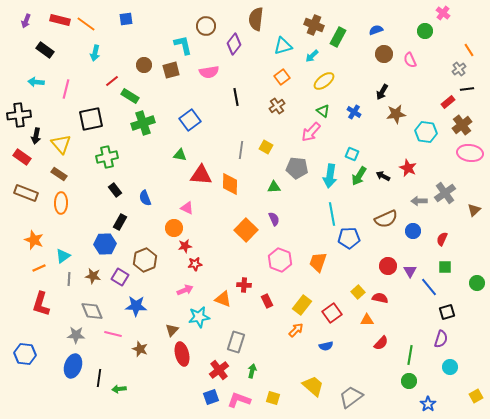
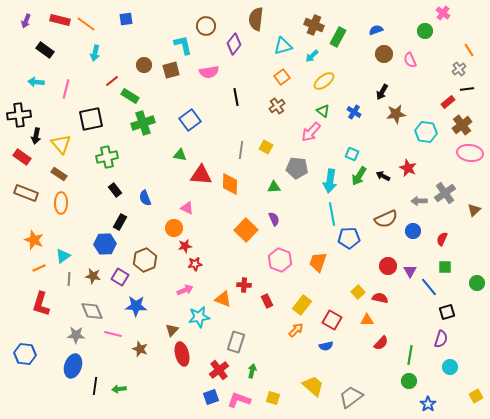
cyan arrow at (330, 176): moved 5 px down
red square at (332, 313): moved 7 px down; rotated 24 degrees counterclockwise
black line at (99, 378): moved 4 px left, 8 px down
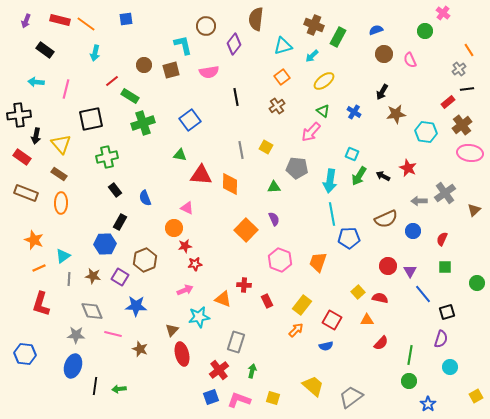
gray line at (241, 150): rotated 18 degrees counterclockwise
blue line at (429, 287): moved 6 px left, 7 px down
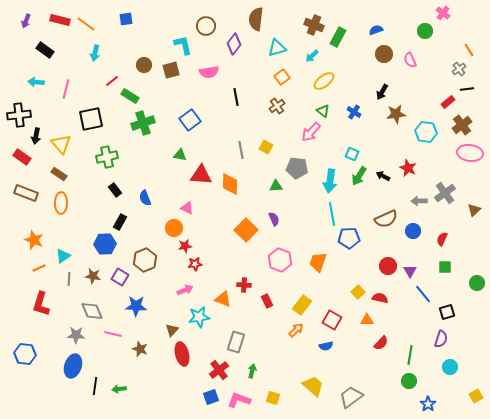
cyan triangle at (283, 46): moved 6 px left, 2 px down
green triangle at (274, 187): moved 2 px right, 1 px up
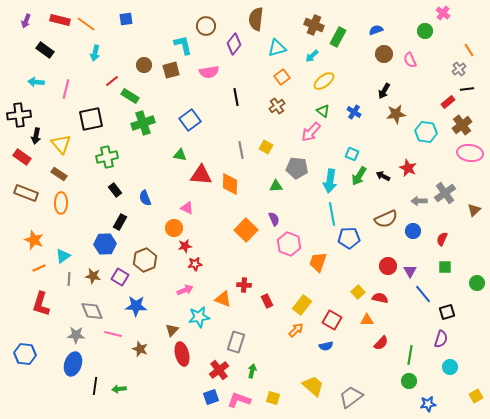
black arrow at (382, 92): moved 2 px right, 1 px up
pink hexagon at (280, 260): moved 9 px right, 16 px up
blue ellipse at (73, 366): moved 2 px up
blue star at (428, 404): rotated 28 degrees clockwise
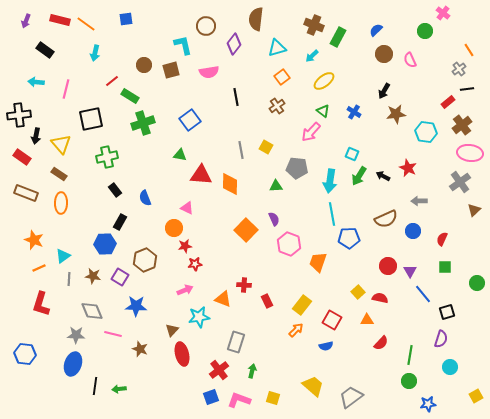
blue semicircle at (376, 30): rotated 24 degrees counterclockwise
gray cross at (445, 193): moved 15 px right, 11 px up
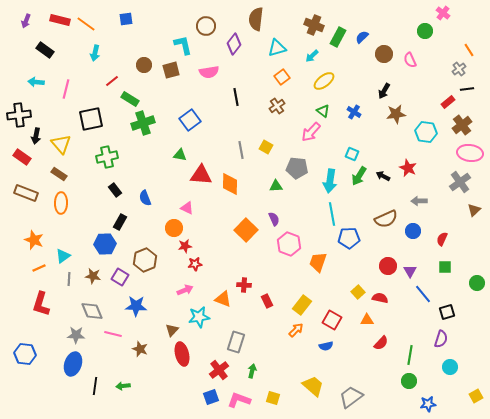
blue semicircle at (376, 30): moved 14 px left, 7 px down
green rectangle at (130, 96): moved 3 px down
green arrow at (119, 389): moved 4 px right, 3 px up
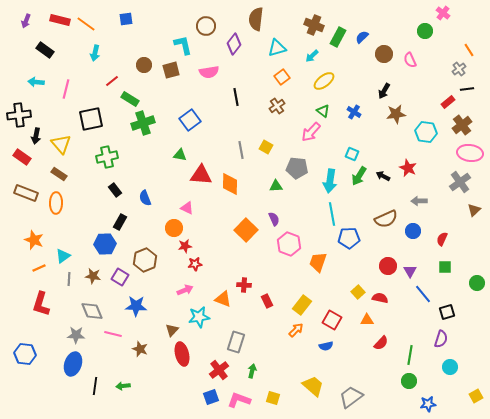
orange ellipse at (61, 203): moved 5 px left
